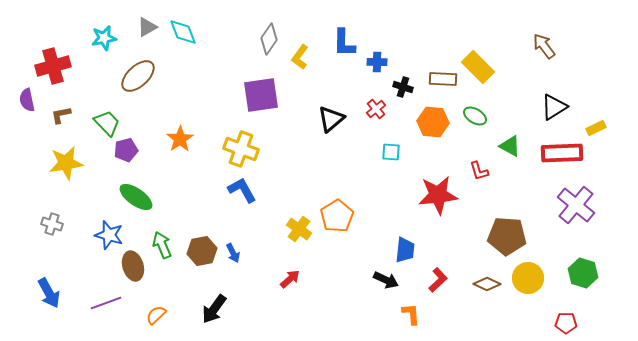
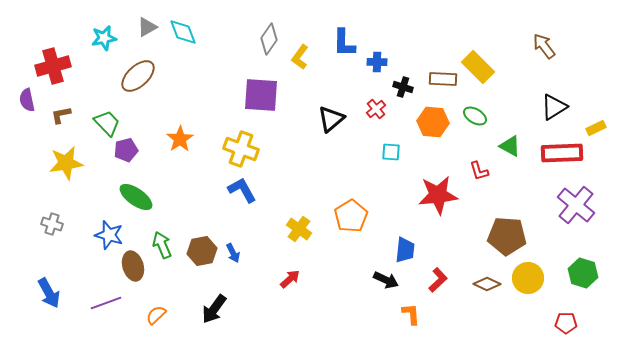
purple square at (261, 95): rotated 12 degrees clockwise
orange pentagon at (337, 216): moved 14 px right
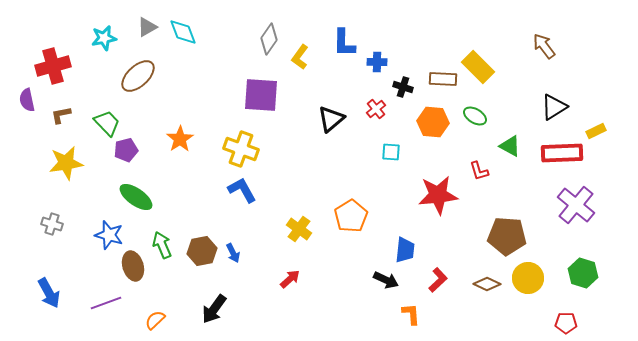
yellow rectangle at (596, 128): moved 3 px down
orange semicircle at (156, 315): moved 1 px left, 5 px down
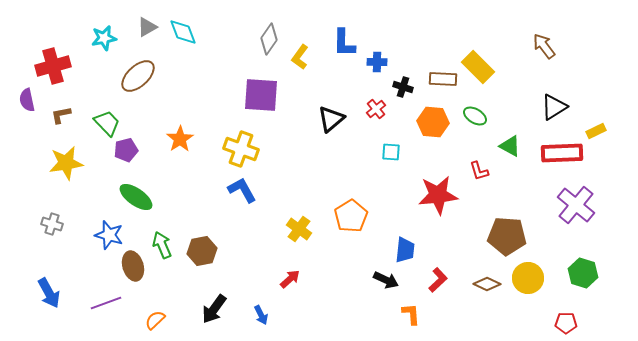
blue arrow at (233, 253): moved 28 px right, 62 px down
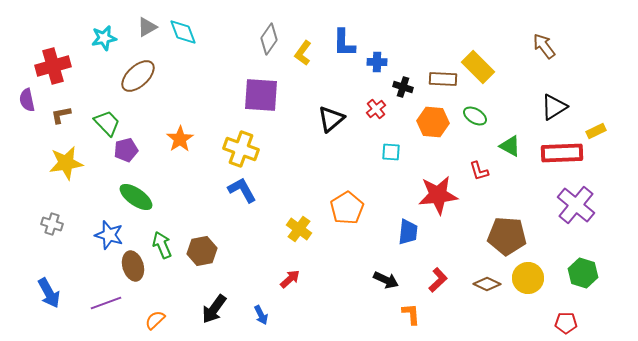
yellow L-shape at (300, 57): moved 3 px right, 4 px up
orange pentagon at (351, 216): moved 4 px left, 8 px up
blue trapezoid at (405, 250): moved 3 px right, 18 px up
